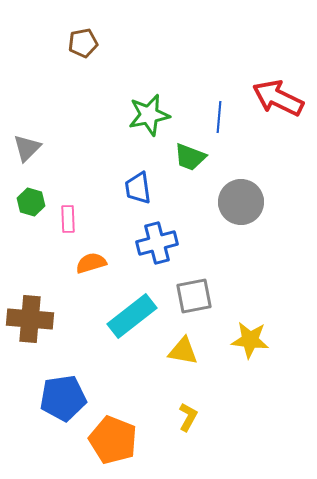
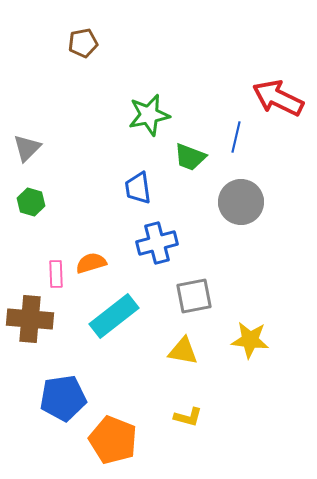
blue line: moved 17 px right, 20 px down; rotated 8 degrees clockwise
pink rectangle: moved 12 px left, 55 px down
cyan rectangle: moved 18 px left
yellow L-shape: rotated 76 degrees clockwise
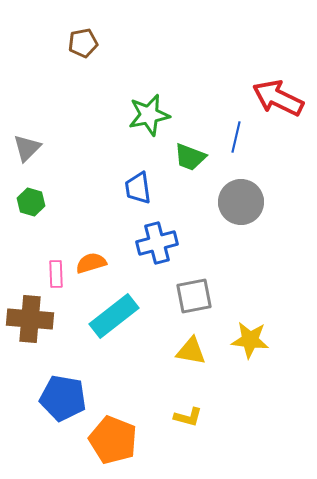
yellow triangle: moved 8 px right
blue pentagon: rotated 18 degrees clockwise
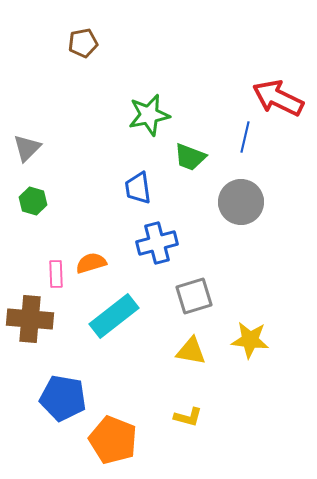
blue line: moved 9 px right
green hexagon: moved 2 px right, 1 px up
gray square: rotated 6 degrees counterclockwise
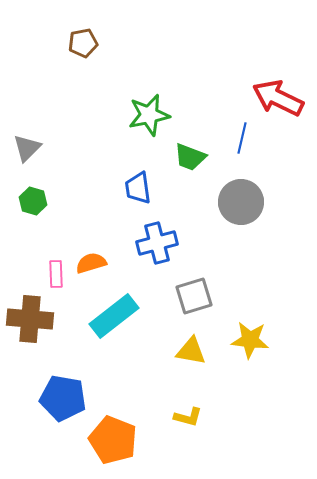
blue line: moved 3 px left, 1 px down
